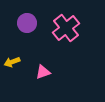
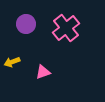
purple circle: moved 1 px left, 1 px down
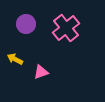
yellow arrow: moved 3 px right, 3 px up; rotated 49 degrees clockwise
pink triangle: moved 2 px left
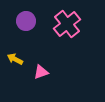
purple circle: moved 3 px up
pink cross: moved 1 px right, 4 px up
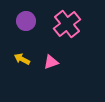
yellow arrow: moved 7 px right
pink triangle: moved 10 px right, 10 px up
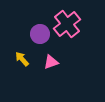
purple circle: moved 14 px right, 13 px down
yellow arrow: rotated 21 degrees clockwise
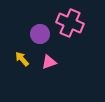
pink cross: moved 3 px right, 1 px up; rotated 28 degrees counterclockwise
pink triangle: moved 2 px left
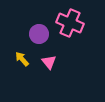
purple circle: moved 1 px left
pink triangle: rotated 49 degrees counterclockwise
